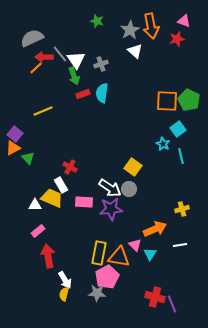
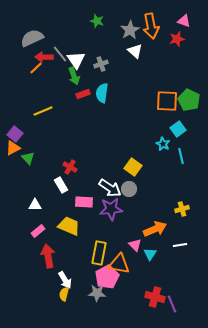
yellow trapezoid at (52, 198): moved 17 px right, 28 px down
orange triangle at (119, 257): moved 7 px down
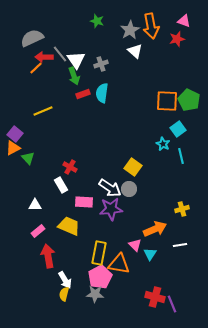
pink pentagon at (107, 277): moved 7 px left
gray star at (97, 293): moved 2 px left, 1 px down
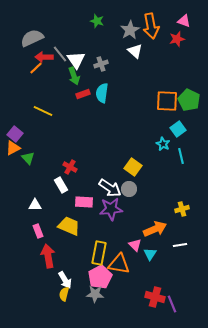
yellow line at (43, 111): rotated 48 degrees clockwise
pink rectangle at (38, 231): rotated 72 degrees counterclockwise
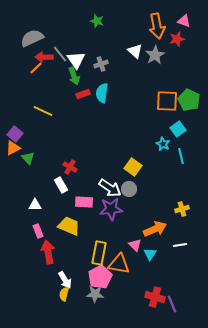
orange arrow at (151, 26): moved 6 px right
gray star at (130, 30): moved 25 px right, 25 px down
red arrow at (48, 256): moved 4 px up
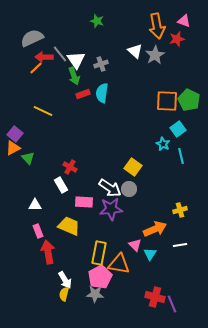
yellow cross at (182, 209): moved 2 px left, 1 px down
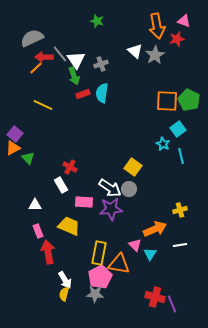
yellow line at (43, 111): moved 6 px up
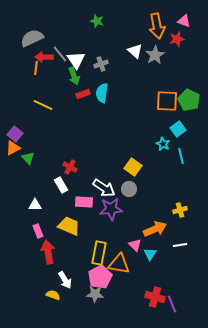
orange line at (36, 68): rotated 40 degrees counterclockwise
white arrow at (110, 188): moved 6 px left
yellow semicircle at (64, 294): moved 11 px left, 1 px down; rotated 96 degrees clockwise
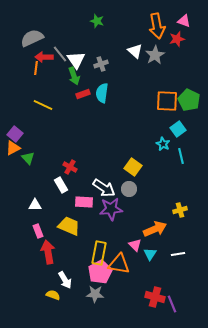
white line at (180, 245): moved 2 px left, 9 px down
pink pentagon at (100, 277): moved 5 px up
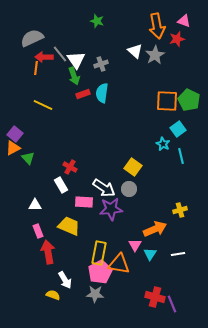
pink triangle at (135, 245): rotated 16 degrees clockwise
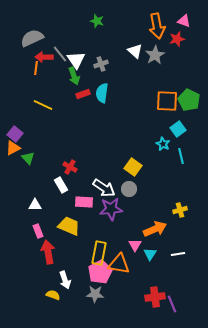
white arrow at (65, 280): rotated 12 degrees clockwise
red cross at (155, 297): rotated 24 degrees counterclockwise
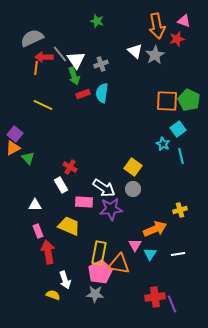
gray circle at (129, 189): moved 4 px right
